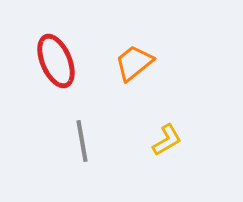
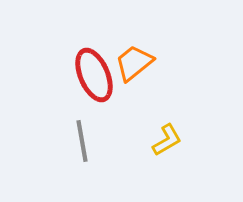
red ellipse: moved 38 px right, 14 px down
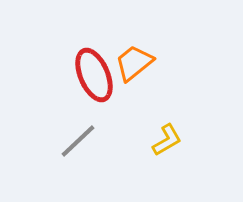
gray line: moved 4 px left; rotated 57 degrees clockwise
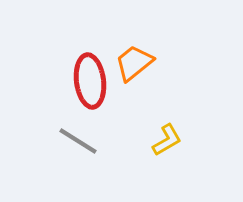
red ellipse: moved 4 px left, 6 px down; rotated 16 degrees clockwise
gray line: rotated 75 degrees clockwise
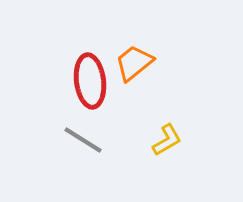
gray line: moved 5 px right, 1 px up
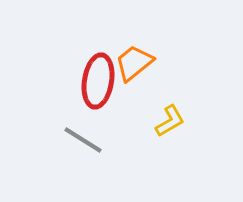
red ellipse: moved 8 px right; rotated 16 degrees clockwise
yellow L-shape: moved 3 px right, 19 px up
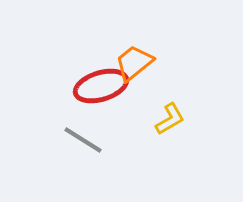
red ellipse: moved 3 px right, 5 px down; rotated 64 degrees clockwise
yellow L-shape: moved 2 px up
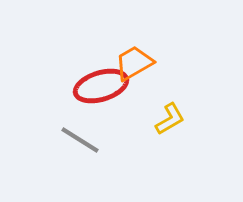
orange trapezoid: rotated 9 degrees clockwise
gray line: moved 3 px left
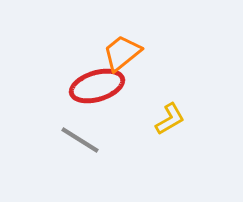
orange trapezoid: moved 12 px left, 10 px up; rotated 9 degrees counterclockwise
red ellipse: moved 4 px left
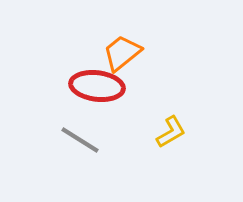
red ellipse: rotated 24 degrees clockwise
yellow L-shape: moved 1 px right, 13 px down
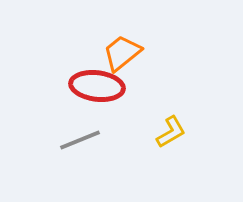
gray line: rotated 54 degrees counterclockwise
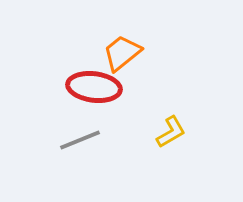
red ellipse: moved 3 px left, 1 px down
